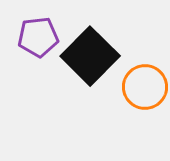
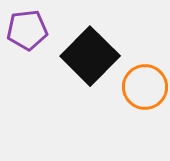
purple pentagon: moved 11 px left, 7 px up
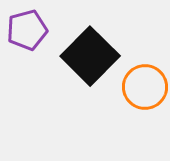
purple pentagon: rotated 9 degrees counterclockwise
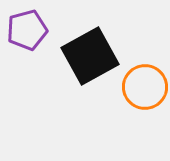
black square: rotated 16 degrees clockwise
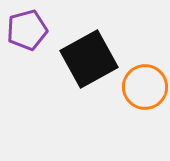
black square: moved 1 px left, 3 px down
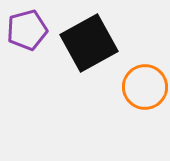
black square: moved 16 px up
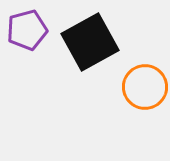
black square: moved 1 px right, 1 px up
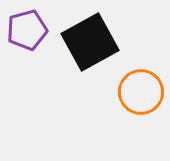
orange circle: moved 4 px left, 5 px down
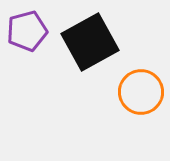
purple pentagon: moved 1 px down
